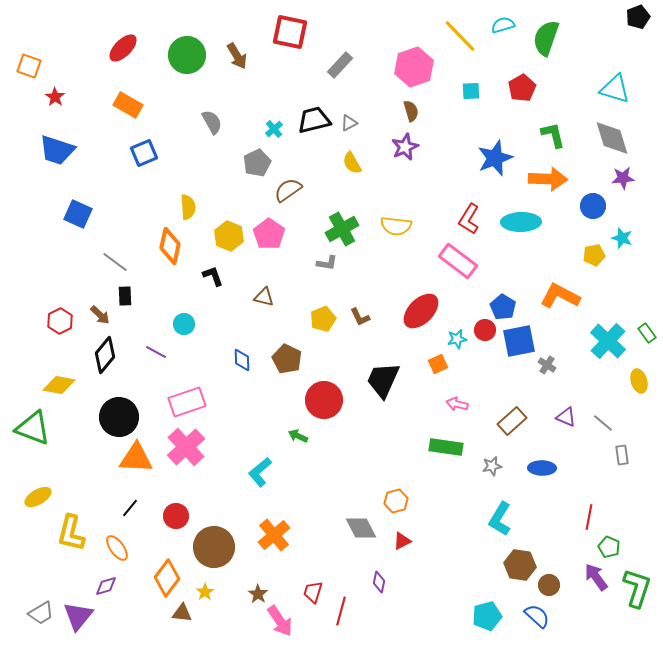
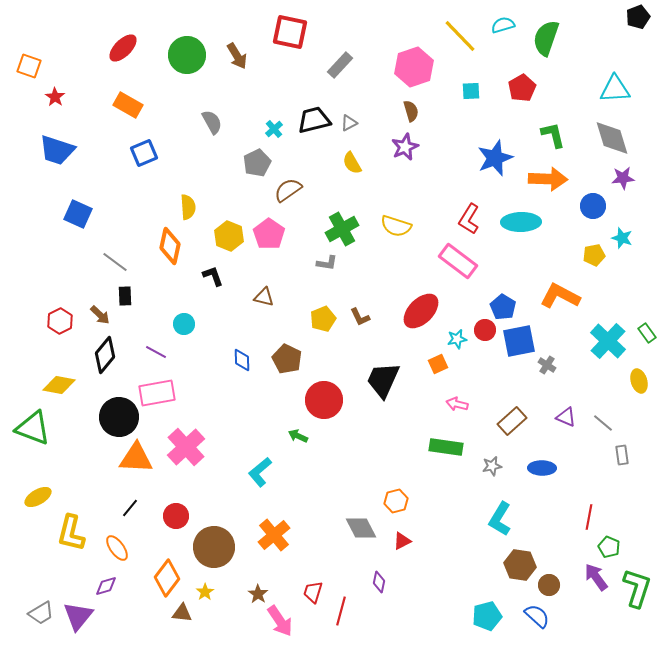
cyan triangle at (615, 89): rotated 20 degrees counterclockwise
yellow semicircle at (396, 226): rotated 12 degrees clockwise
pink rectangle at (187, 402): moved 30 px left, 9 px up; rotated 9 degrees clockwise
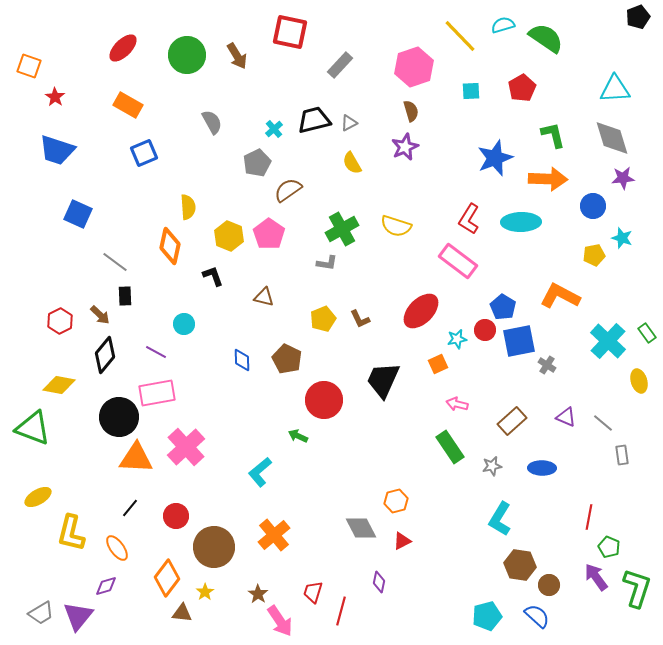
green semicircle at (546, 38): rotated 105 degrees clockwise
brown L-shape at (360, 317): moved 2 px down
green rectangle at (446, 447): moved 4 px right; rotated 48 degrees clockwise
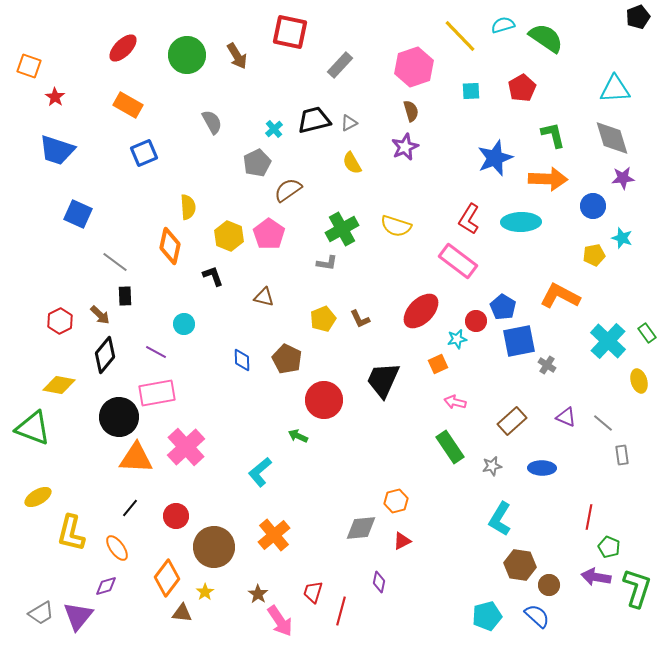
red circle at (485, 330): moved 9 px left, 9 px up
pink arrow at (457, 404): moved 2 px left, 2 px up
gray diamond at (361, 528): rotated 68 degrees counterclockwise
purple arrow at (596, 577): rotated 44 degrees counterclockwise
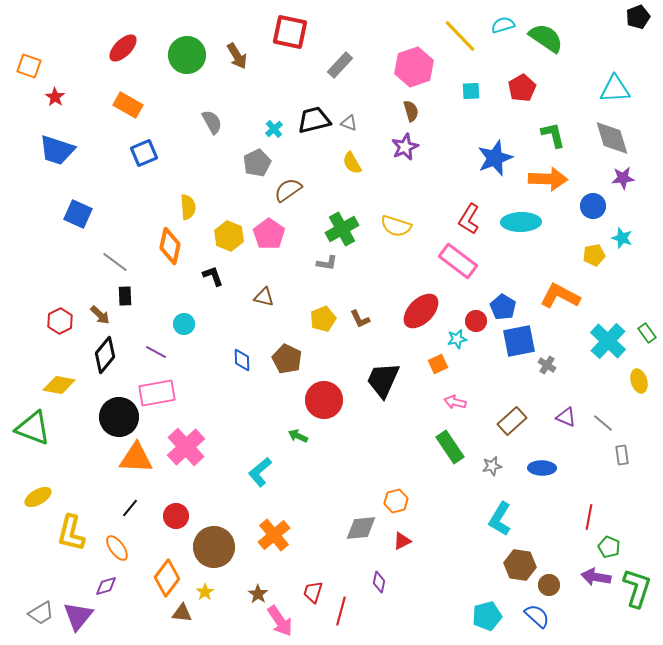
gray triangle at (349, 123): rotated 48 degrees clockwise
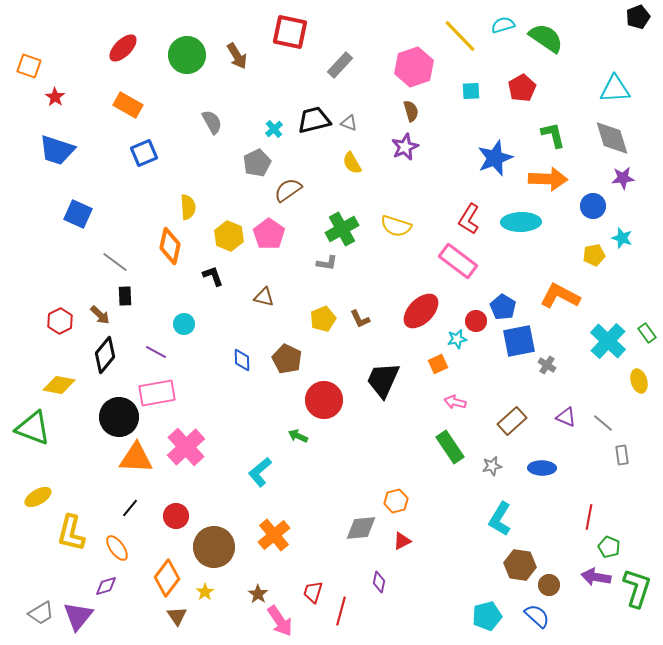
brown triangle at (182, 613): moved 5 px left, 3 px down; rotated 50 degrees clockwise
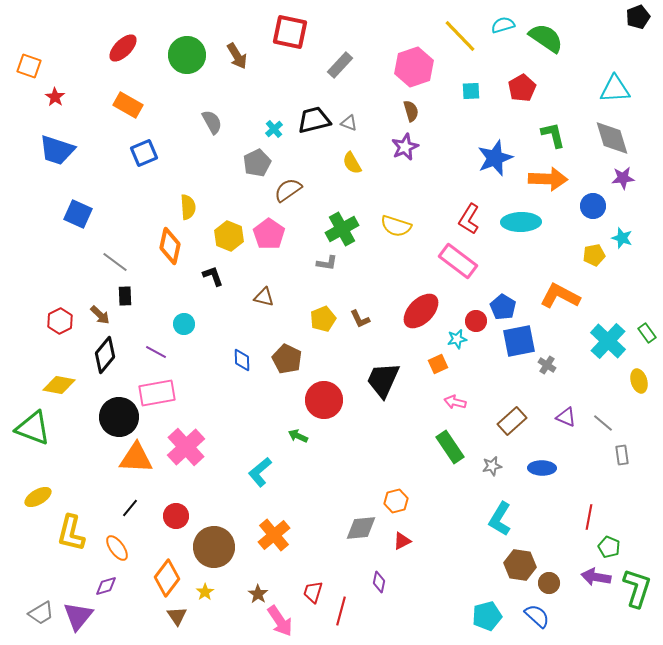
brown circle at (549, 585): moved 2 px up
